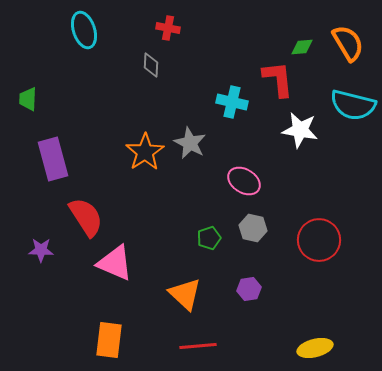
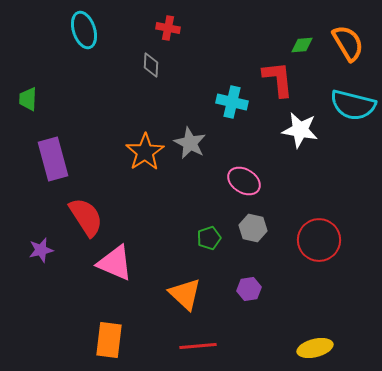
green diamond: moved 2 px up
purple star: rotated 15 degrees counterclockwise
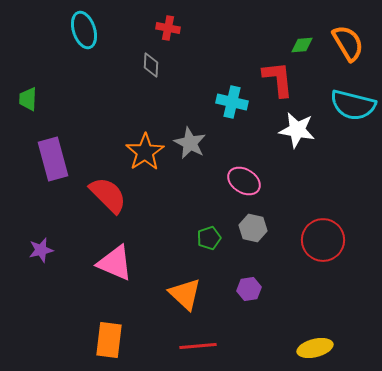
white star: moved 3 px left
red semicircle: moved 22 px right, 22 px up; rotated 12 degrees counterclockwise
red circle: moved 4 px right
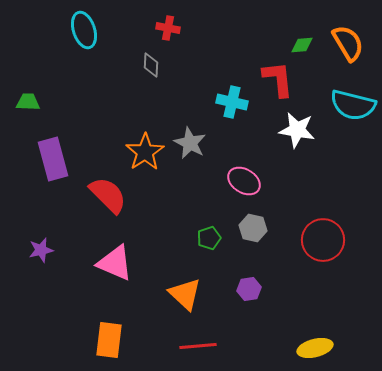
green trapezoid: moved 3 px down; rotated 90 degrees clockwise
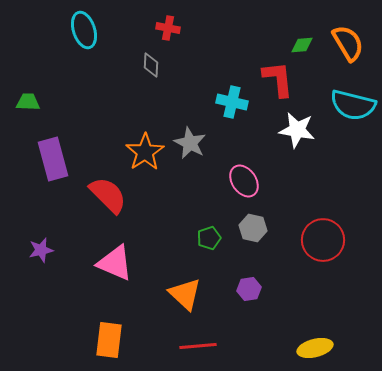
pink ellipse: rotated 24 degrees clockwise
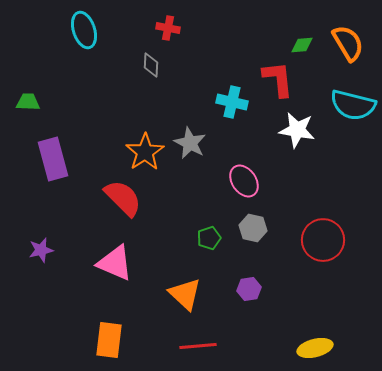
red semicircle: moved 15 px right, 3 px down
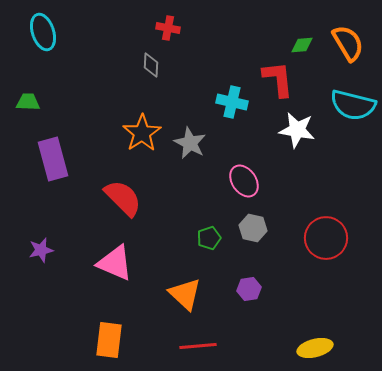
cyan ellipse: moved 41 px left, 2 px down
orange star: moved 3 px left, 19 px up
red circle: moved 3 px right, 2 px up
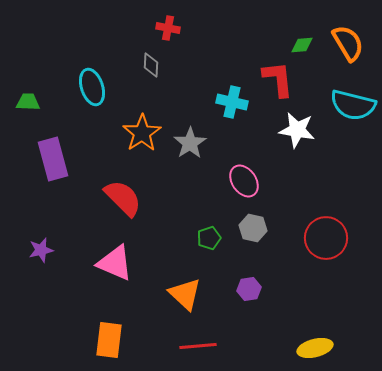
cyan ellipse: moved 49 px right, 55 px down
gray star: rotated 12 degrees clockwise
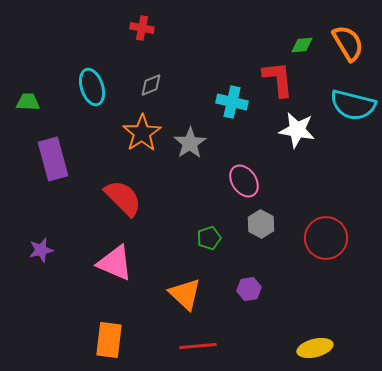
red cross: moved 26 px left
gray diamond: moved 20 px down; rotated 65 degrees clockwise
gray hexagon: moved 8 px right, 4 px up; rotated 16 degrees clockwise
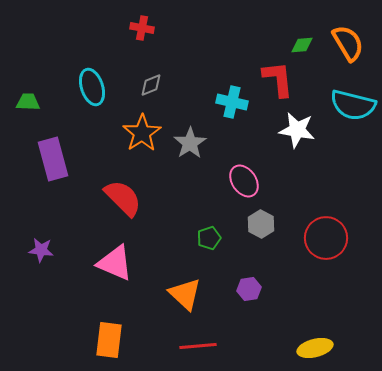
purple star: rotated 20 degrees clockwise
